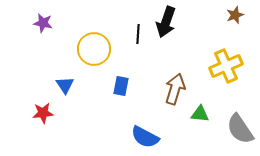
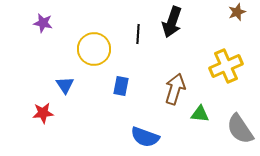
brown star: moved 2 px right, 3 px up
black arrow: moved 6 px right
blue semicircle: rotated 8 degrees counterclockwise
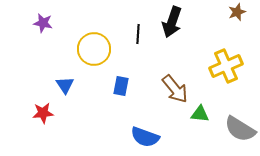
brown arrow: rotated 124 degrees clockwise
gray semicircle: rotated 24 degrees counterclockwise
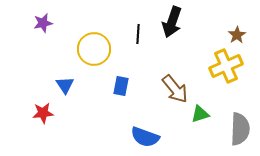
brown star: moved 23 px down; rotated 12 degrees counterclockwise
purple star: rotated 24 degrees counterclockwise
green triangle: rotated 24 degrees counterclockwise
gray semicircle: rotated 120 degrees counterclockwise
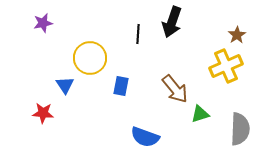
yellow circle: moved 4 px left, 9 px down
red star: rotated 10 degrees clockwise
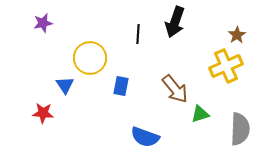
black arrow: moved 3 px right
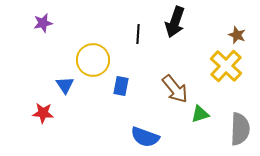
brown star: rotated 18 degrees counterclockwise
yellow circle: moved 3 px right, 2 px down
yellow cross: rotated 24 degrees counterclockwise
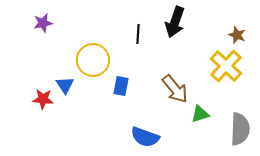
red star: moved 14 px up
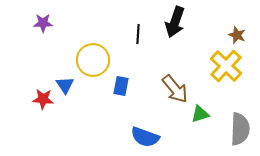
purple star: rotated 12 degrees clockwise
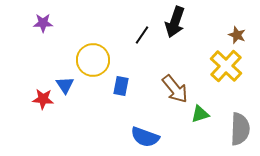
black line: moved 4 px right, 1 px down; rotated 30 degrees clockwise
